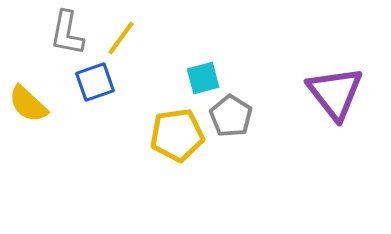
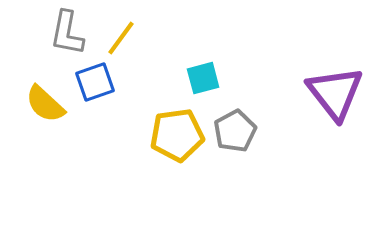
yellow semicircle: moved 17 px right
gray pentagon: moved 4 px right, 15 px down; rotated 12 degrees clockwise
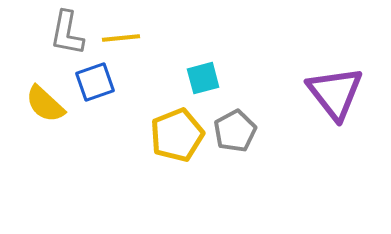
yellow line: rotated 48 degrees clockwise
yellow pentagon: rotated 14 degrees counterclockwise
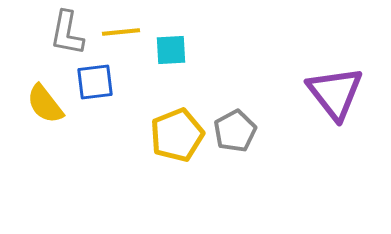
yellow line: moved 6 px up
cyan square: moved 32 px left, 28 px up; rotated 12 degrees clockwise
blue square: rotated 12 degrees clockwise
yellow semicircle: rotated 9 degrees clockwise
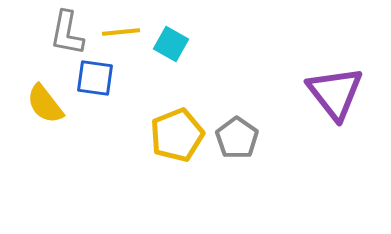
cyan square: moved 6 px up; rotated 32 degrees clockwise
blue square: moved 4 px up; rotated 15 degrees clockwise
gray pentagon: moved 2 px right, 7 px down; rotated 9 degrees counterclockwise
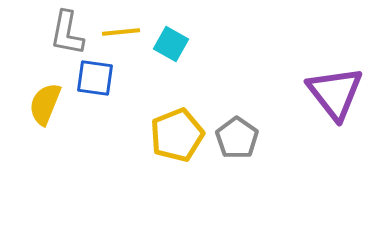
yellow semicircle: rotated 60 degrees clockwise
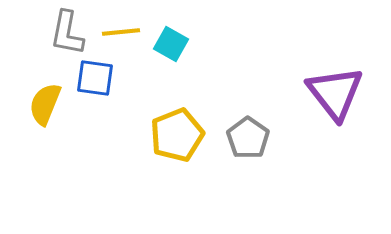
gray pentagon: moved 11 px right
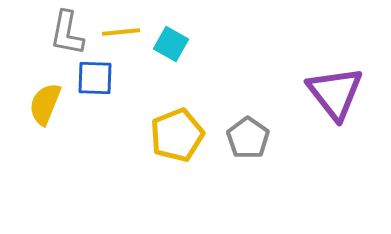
blue square: rotated 6 degrees counterclockwise
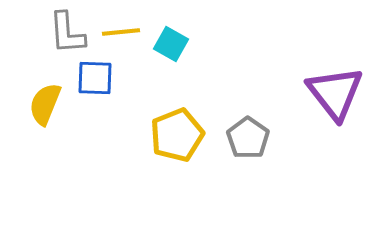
gray L-shape: rotated 15 degrees counterclockwise
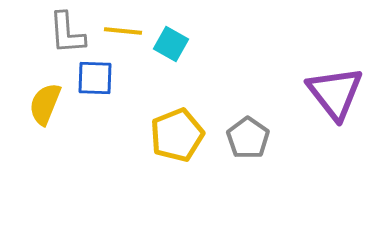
yellow line: moved 2 px right, 1 px up; rotated 12 degrees clockwise
